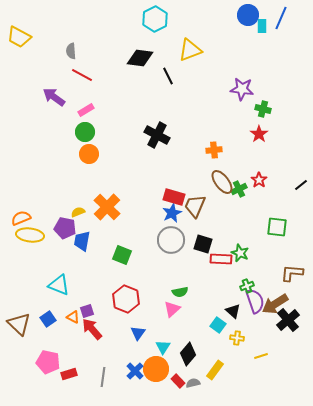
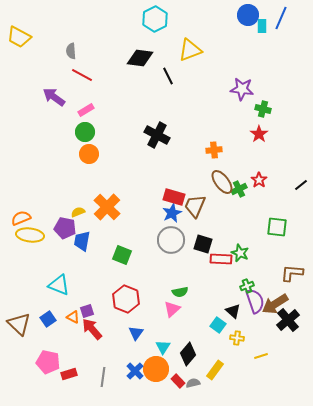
blue triangle at (138, 333): moved 2 px left
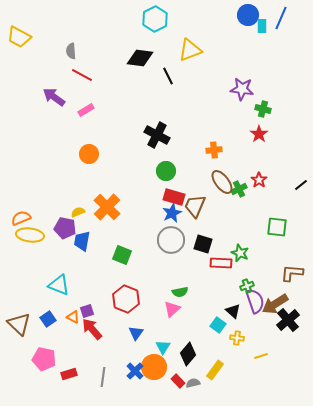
green circle at (85, 132): moved 81 px right, 39 px down
red rectangle at (221, 259): moved 4 px down
pink pentagon at (48, 362): moved 4 px left, 3 px up
orange circle at (156, 369): moved 2 px left, 2 px up
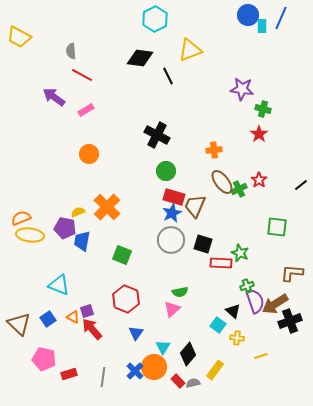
black cross at (288, 320): moved 2 px right, 1 px down; rotated 20 degrees clockwise
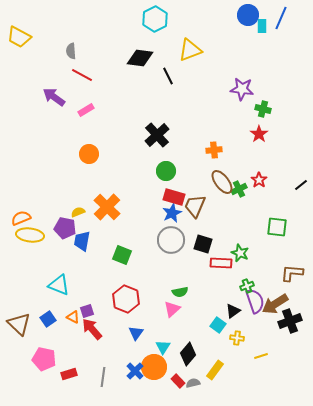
black cross at (157, 135): rotated 20 degrees clockwise
black triangle at (233, 311): rotated 42 degrees clockwise
